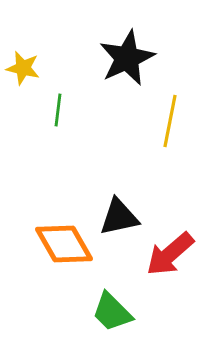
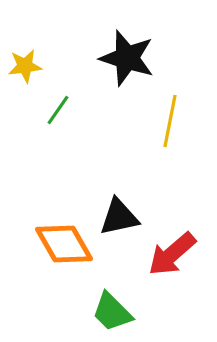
black star: rotated 30 degrees counterclockwise
yellow star: moved 2 px right, 2 px up; rotated 20 degrees counterclockwise
green line: rotated 28 degrees clockwise
red arrow: moved 2 px right
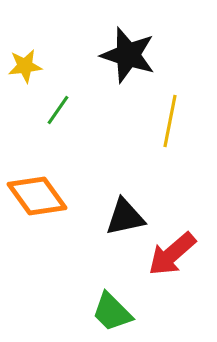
black star: moved 1 px right, 3 px up
black triangle: moved 6 px right
orange diamond: moved 27 px left, 48 px up; rotated 6 degrees counterclockwise
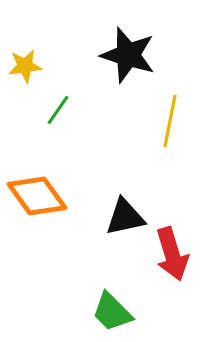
red arrow: rotated 66 degrees counterclockwise
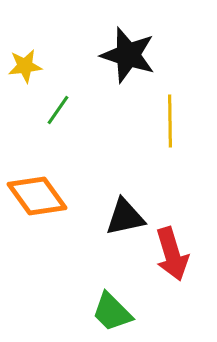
yellow line: rotated 12 degrees counterclockwise
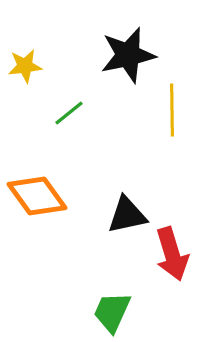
black star: rotated 30 degrees counterclockwise
green line: moved 11 px right, 3 px down; rotated 16 degrees clockwise
yellow line: moved 2 px right, 11 px up
black triangle: moved 2 px right, 2 px up
green trapezoid: rotated 69 degrees clockwise
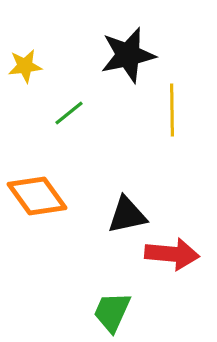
red arrow: rotated 68 degrees counterclockwise
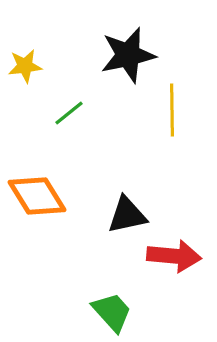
orange diamond: rotated 4 degrees clockwise
red arrow: moved 2 px right, 2 px down
green trapezoid: rotated 114 degrees clockwise
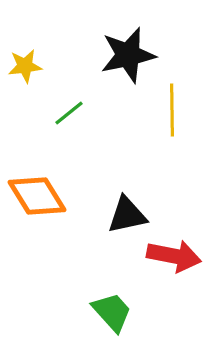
red arrow: rotated 6 degrees clockwise
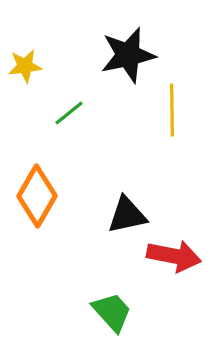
orange diamond: rotated 62 degrees clockwise
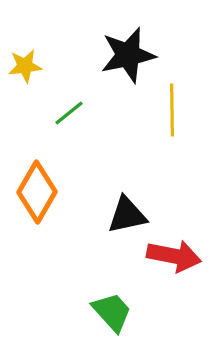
orange diamond: moved 4 px up
